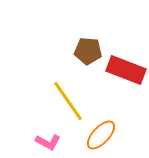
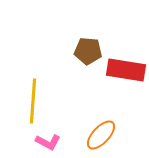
red rectangle: rotated 12 degrees counterclockwise
yellow line: moved 35 px left; rotated 39 degrees clockwise
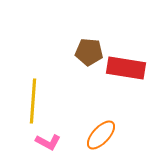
brown pentagon: moved 1 px right, 1 px down
red rectangle: moved 2 px up
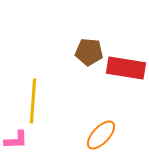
pink L-shape: moved 32 px left, 2 px up; rotated 30 degrees counterclockwise
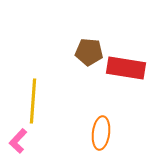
orange ellipse: moved 2 px up; rotated 36 degrees counterclockwise
pink L-shape: moved 2 px right, 1 px down; rotated 135 degrees clockwise
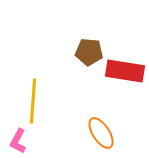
red rectangle: moved 1 px left, 3 px down
orange ellipse: rotated 40 degrees counterclockwise
pink L-shape: rotated 15 degrees counterclockwise
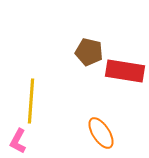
brown pentagon: rotated 8 degrees clockwise
yellow line: moved 2 px left
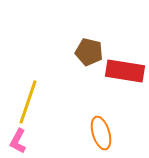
yellow line: moved 3 px left, 1 px down; rotated 15 degrees clockwise
orange ellipse: rotated 16 degrees clockwise
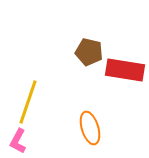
red rectangle: moved 1 px up
orange ellipse: moved 11 px left, 5 px up
